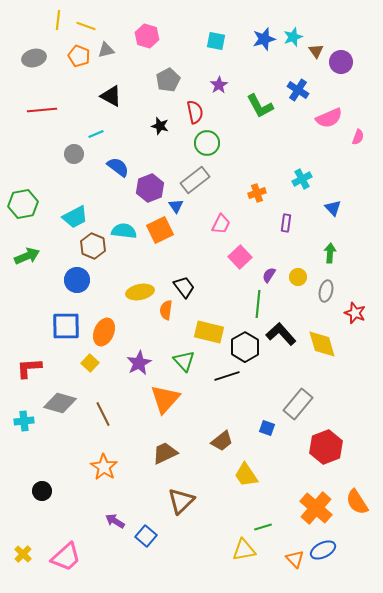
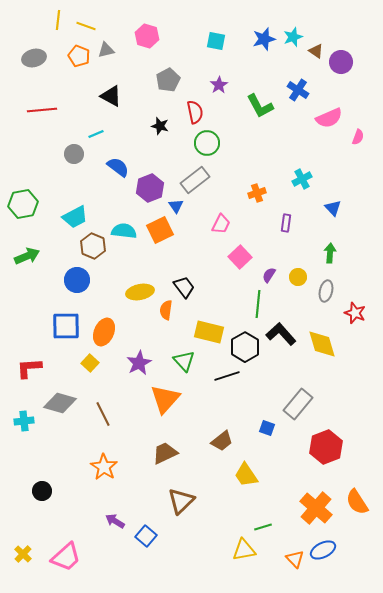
brown triangle at (316, 51): rotated 21 degrees counterclockwise
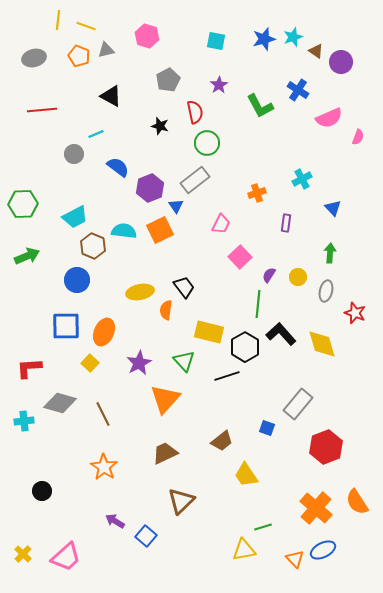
green hexagon at (23, 204): rotated 8 degrees clockwise
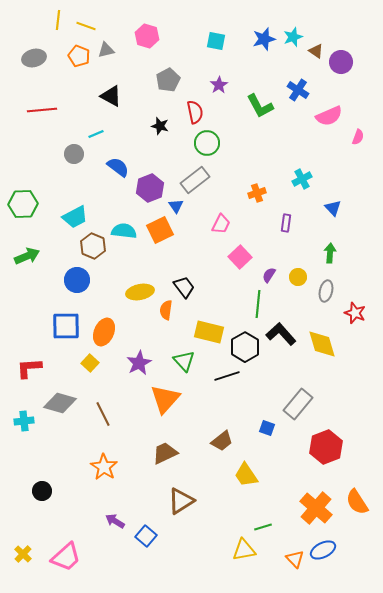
pink semicircle at (329, 118): moved 2 px up
brown triangle at (181, 501): rotated 12 degrees clockwise
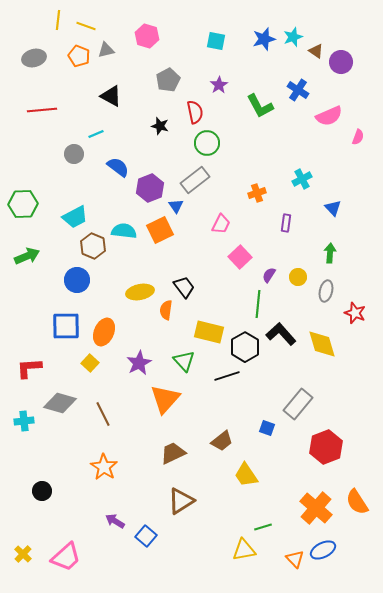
brown trapezoid at (165, 453): moved 8 px right
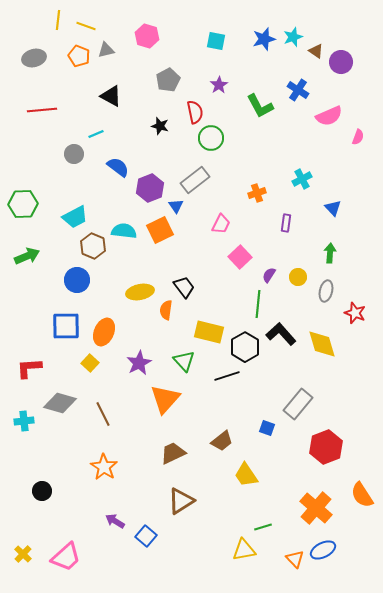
green circle at (207, 143): moved 4 px right, 5 px up
orange semicircle at (357, 502): moved 5 px right, 7 px up
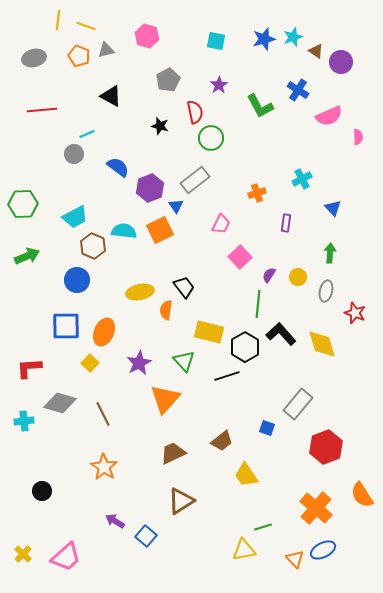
cyan line at (96, 134): moved 9 px left
pink semicircle at (358, 137): rotated 21 degrees counterclockwise
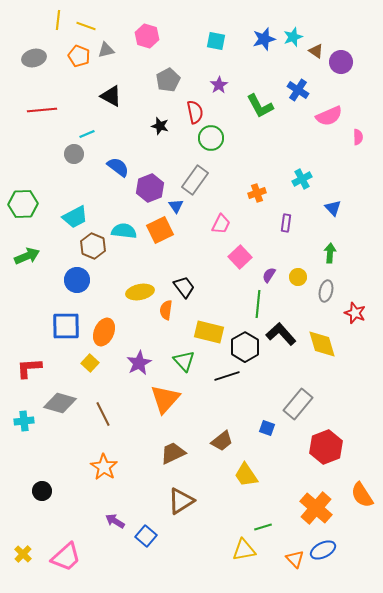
gray rectangle at (195, 180): rotated 16 degrees counterclockwise
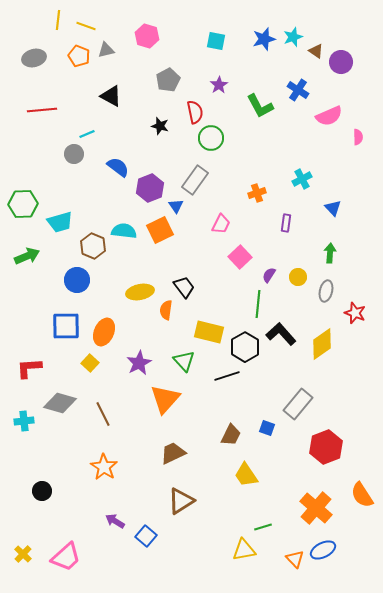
cyan trapezoid at (75, 217): moved 15 px left, 5 px down; rotated 12 degrees clockwise
yellow diamond at (322, 344): rotated 72 degrees clockwise
brown trapezoid at (222, 441): moved 9 px right, 6 px up; rotated 25 degrees counterclockwise
